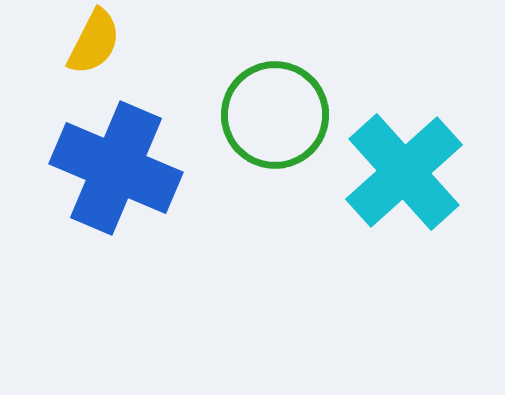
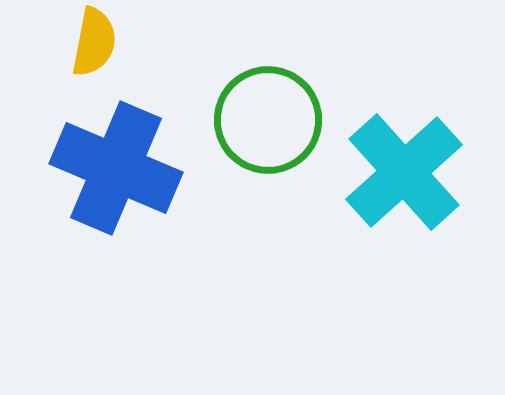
yellow semicircle: rotated 16 degrees counterclockwise
green circle: moved 7 px left, 5 px down
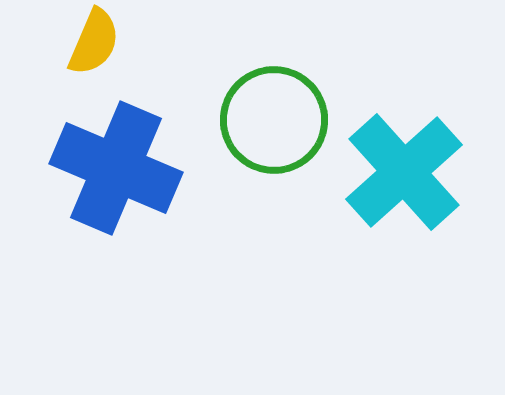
yellow semicircle: rotated 12 degrees clockwise
green circle: moved 6 px right
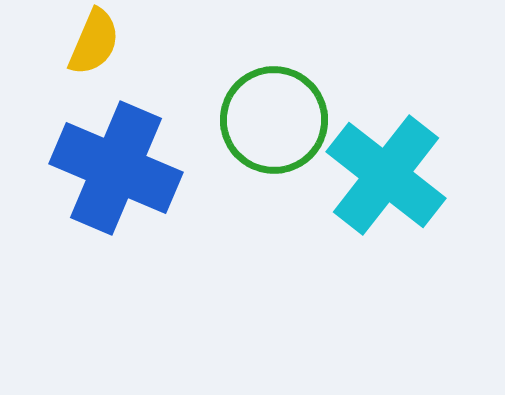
cyan cross: moved 18 px left, 3 px down; rotated 10 degrees counterclockwise
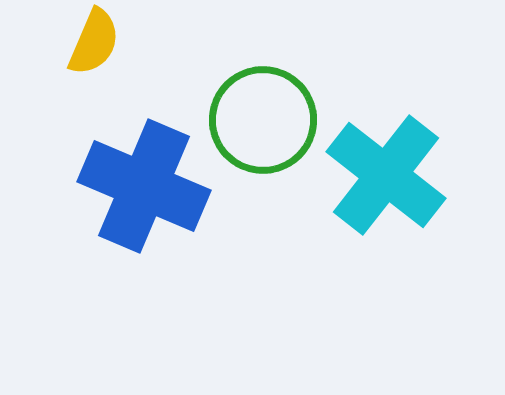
green circle: moved 11 px left
blue cross: moved 28 px right, 18 px down
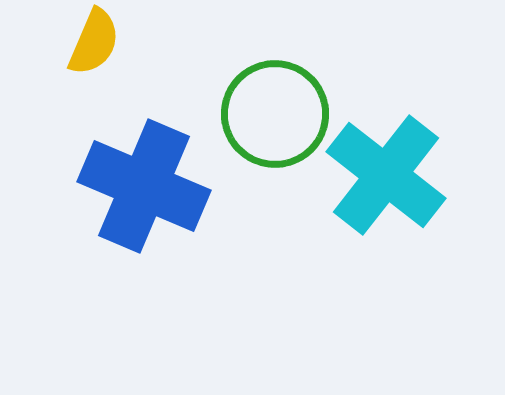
green circle: moved 12 px right, 6 px up
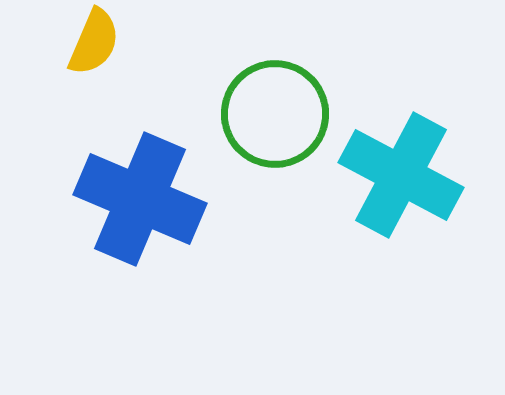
cyan cross: moved 15 px right; rotated 10 degrees counterclockwise
blue cross: moved 4 px left, 13 px down
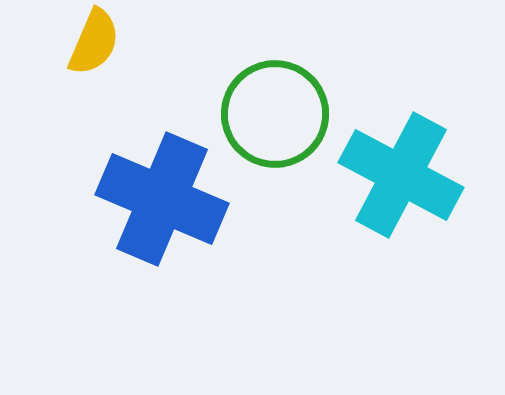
blue cross: moved 22 px right
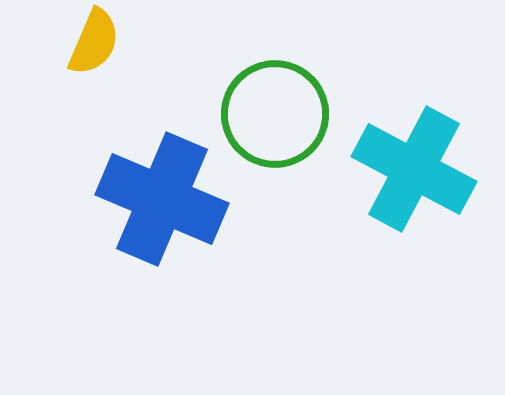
cyan cross: moved 13 px right, 6 px up
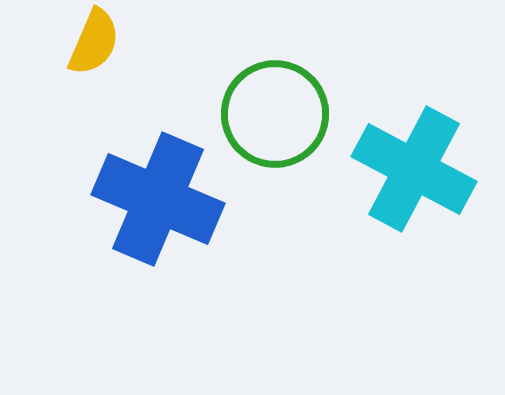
blue cross: moved 4 px left
